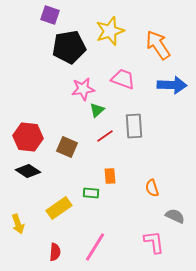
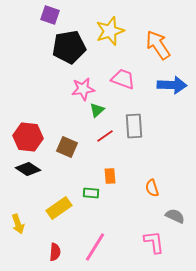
black diamond: moved 2 px up
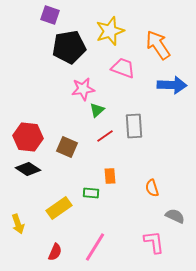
pink trapezoid: moved 11 px up
red semicircle: rotated 18 degrees clockwise
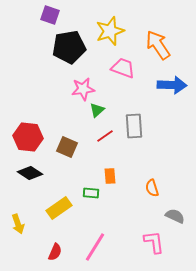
black diamond: moved 2 px right, 4 px down
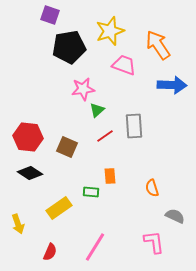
pink trapezoid: moved 1 px right, 3 px up
green rectangle: moved 1 px up
red semicircle: moved 5 px left
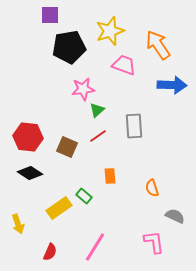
purple square: rotated 18 degrees counterclockwise
red line: moved 7 px left
green rectangle: moved 7 px left, 4 px down; rotated 35 degrees clockwise
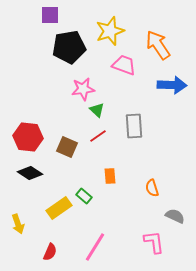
green triangle: rotated 35 degrees counterclockwise
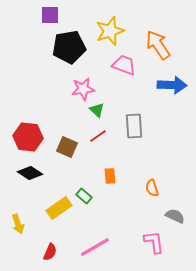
pink line: rotated 28 degrees clockwise
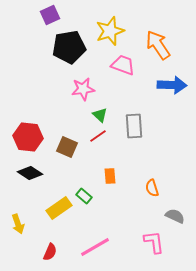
purple square: rotated 24 degrees counterclockwise
pink trapezoid: moved 1 px left
green triangle: moved 3 px right, 5 px down
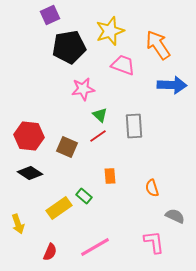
red hexagon: moved 1 px right, 1 px up
